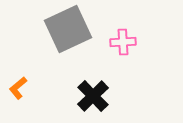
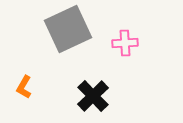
pink cross: moved 2 px right, 1 px down
orange L-shape: moved 6 px right, 1 px up; rotated 20 degrees counterclockwise
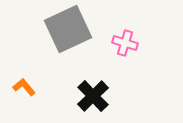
pink cross: rotated 20 degrees clockwise
orange L-shape: rotated 110 degrees clockwise
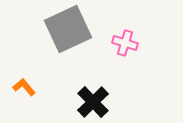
black cross: moved 6 px down
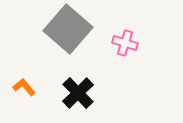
gray square: rotated 24 degrees counterclockwise
black cross: moved 15 px left, 9 px up
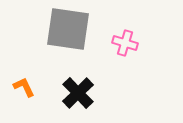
gray square: rotated 33 degrees counterclockwise
orange L-shape: rotated 15 degrees clockwise
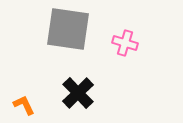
orange L-shape: moved 18 px down
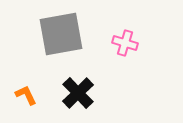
gray square: moved 7 px left, 5 px down; rotated 18 degrees counterclockwise
orange L-shape: moved 2 px right, 10 px up
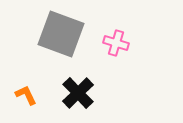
gray square: rotated 30 degrees clockwise
pink cross: moved 9 px left
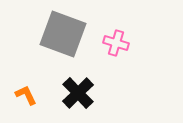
gray square: moved 2 px right
